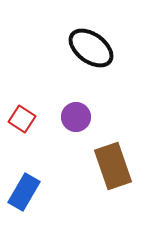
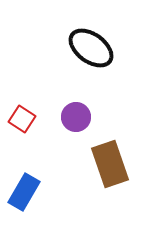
brown rectangle: moved 3 px left, 2 px up
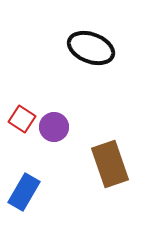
black ellipse: rotated 15 degrees counterclockwise
purple circle: moved 22 px left, 10 px down
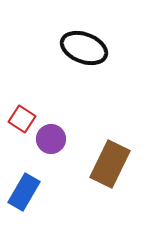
black ellipse: moved 7 px left
purple circle: moved 3 px left, 12 px down
brown rectangle: rotated 45 degrees clockwise
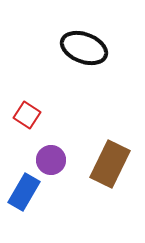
red square: moved 5 px right, 4 px up
purple circle: moved 21 px down
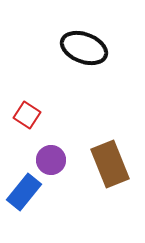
brown rectangle: rotated 48 degrees counterclockwise
blue rectangle: rotated 9 degrees clockwise
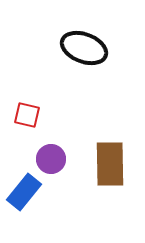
red square: rotated 20 degrees counterclockwise
purple circle: moved 1 px up
brown rectangle: rotated 21 degrees clockwise
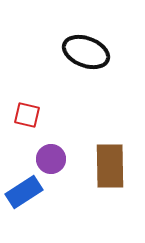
black ellipse: moved 2 px right, 4 px down
brown rectangle: moved 2 px down
blue rectangle: rotated 18 degrees clockwise
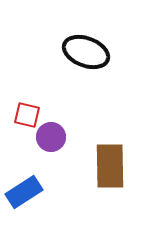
purple circle: moved 22 px up
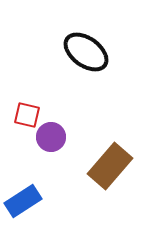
black ellipse: rotated 15 degrees clockwise
brown rectangle: rotated 42 degrees clockwise
blue rectangle: moved 1 px left, 9 px down
